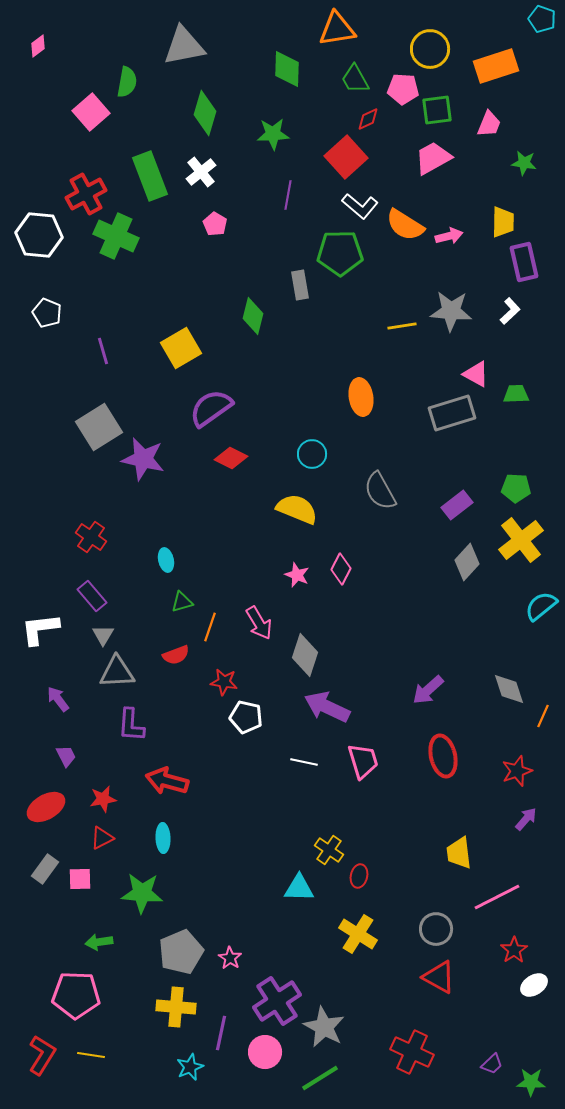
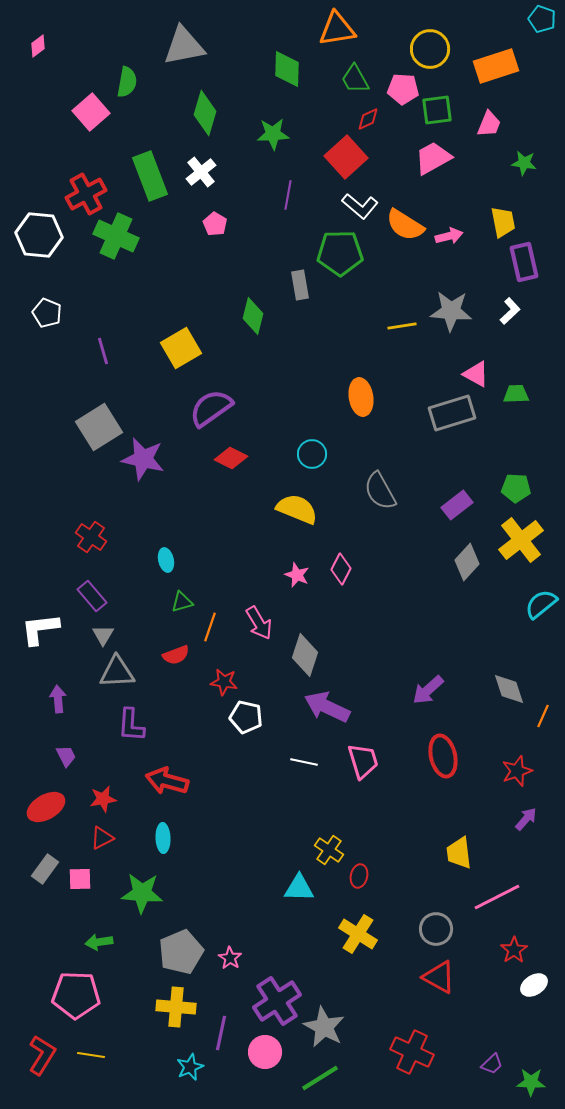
yellow trapezoid at (503, 222): rotated 12 degrees counterclockwise
cyan semicircle at (541, 606): moved 2 px up
purple arrow at (58, 699): rotated 32 degrees clockwise
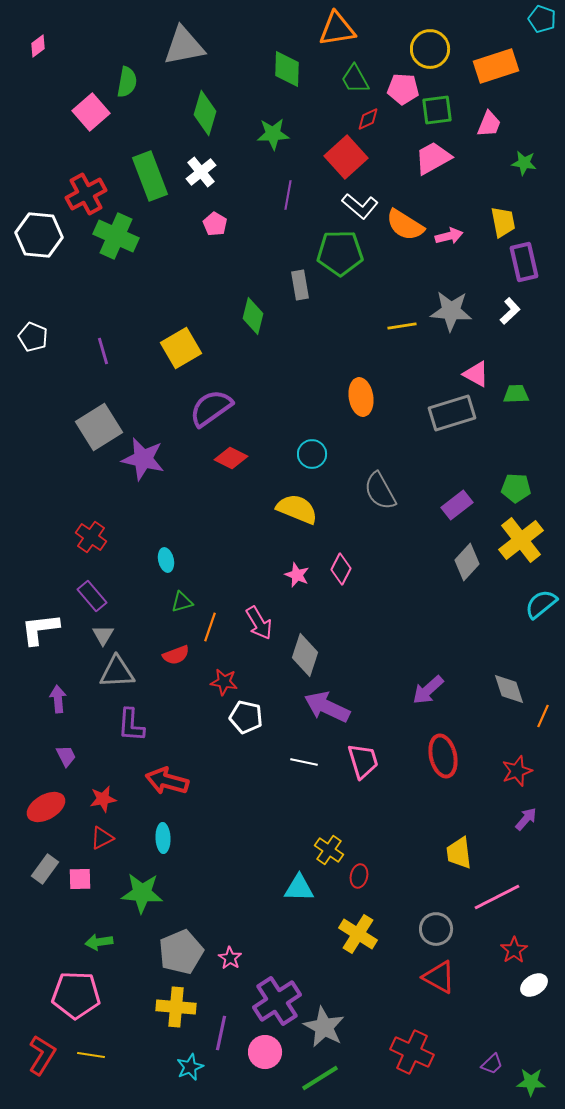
white pentagon at (47, 313): moved 14 px left, 24 px down
